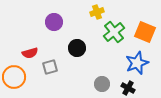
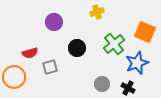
green cross: moved 12 px down
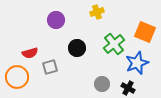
purple circle: moved 2 px right, 2 px up
orange circle: moved 3 px right
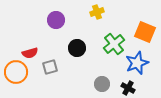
orange circle: moved 1 px left, 5 px up
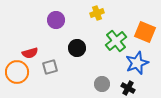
yellow cross: moved 1 px down
green cross: moved 2 px right, 3 px up
orange circle: moved 1 px right
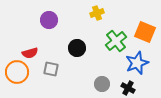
purple circle: moved 7 px left
gray square: moved 1 px right, 2 px down; rotated 28 degrees clockwise
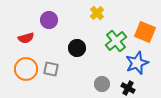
yellow cross: rotated 24 degrees counterclockwise
red semicircle: moved 4 px left, 15 px up
orange circle: moved 9 px right, 3 px up
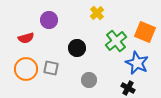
blue star: rotated 25 degrees counterclockwise
gray square: moved 1 px up
gray circle: moved 13 px left, 4 px up
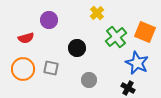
green cross: moved 4 px up
orange circle: moved 3 px left
